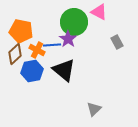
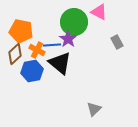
black triangle: moved 4 px left, 7 px up
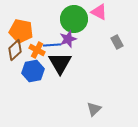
green circle: moved 3 px up
purple star: rotated 18 degrees clockwise
brown diamond: moved 4 px up
black triangle: rotated 20 degrees clockwise
blue hexagon: moved 1 px right
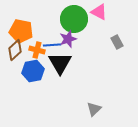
orange cross: rotated 14 degrees counterclockwise
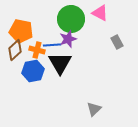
pink triangle: moved 1 px right, 1 px down
green circle: moved 3 px left
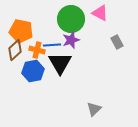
purple star: moved 3 px right, 1 px down
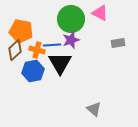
gray rectangle: moved 1 px right, 1 px down; rotated 72 degrees counterclockwise
gray triangle: rotated 35 degrees counterclockwise
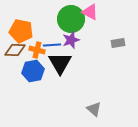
pink triangle: moved 10 px left, 1 px up
brown diamond: rotated 45 degrees clockwise
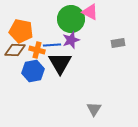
gray triangle: rotated 21 degrees clockwise
